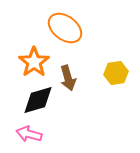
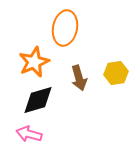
orange ellipse: rotated 64 degrees clockwise
orange star: rotated 12 degrees clockwise
brown arrow: moved 11 px right
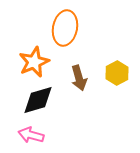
yellow hexagon: moved 1 px right; rotated 20 degrees counterclockwise
pink arrow: moved 2 px right, 1 px down
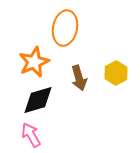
yellow hexagon: moved 1 px left
pink arrow: rotated 45 degrees clockwise
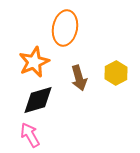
pink arrow: moved 1 px left
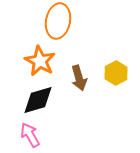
orange ellipse: moved 7 px left, 7 px up
orange star: moved 6 px right, 1 px up; rotated 20 degrees counterclockwise
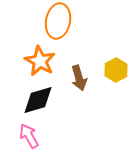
yellow hexagon: moved 3 px up
pink arrow: moved 1 px left, 1 px down
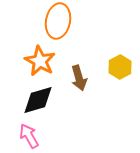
yellow hexagon: moved 4 px right, 3 px up
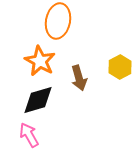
pink arrow: moved 1 px up
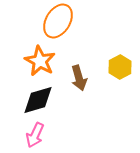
orange ellipse: rotated 20 degrees clockwise
pink arrow: moved 6 px right; rotated 125 degrees counterclockwise
